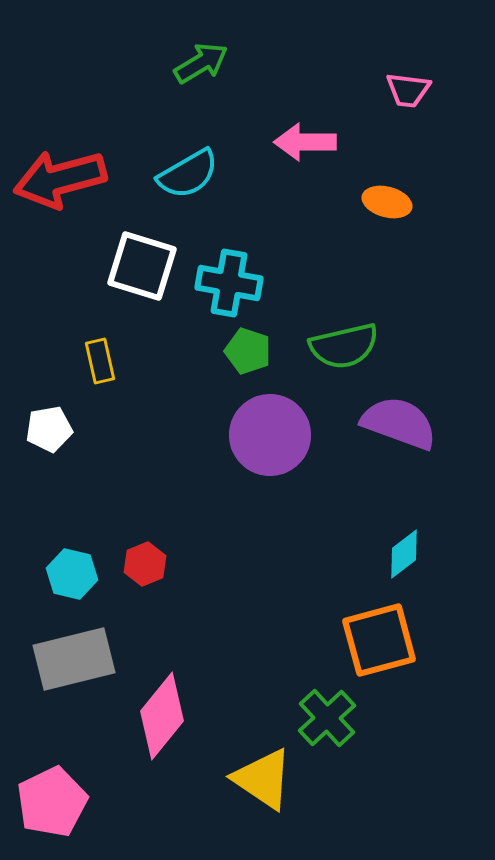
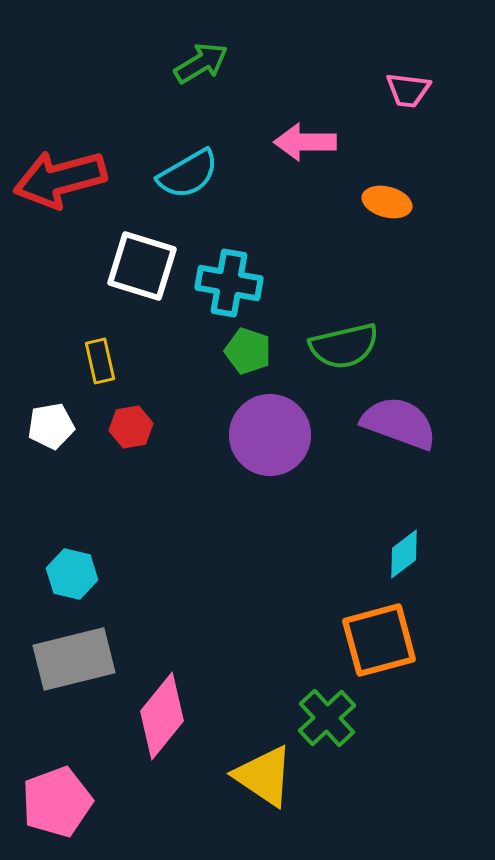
white pentagon: moved 2 px right, 3 px up
red hexagon: moved 14 px left, 137 px up; rotated 12 degrees clockwise
yellow triangle: moved 1 px right, 3 px up
pink pentagon: moved 5 px right; rotated 6 degrees clockwise
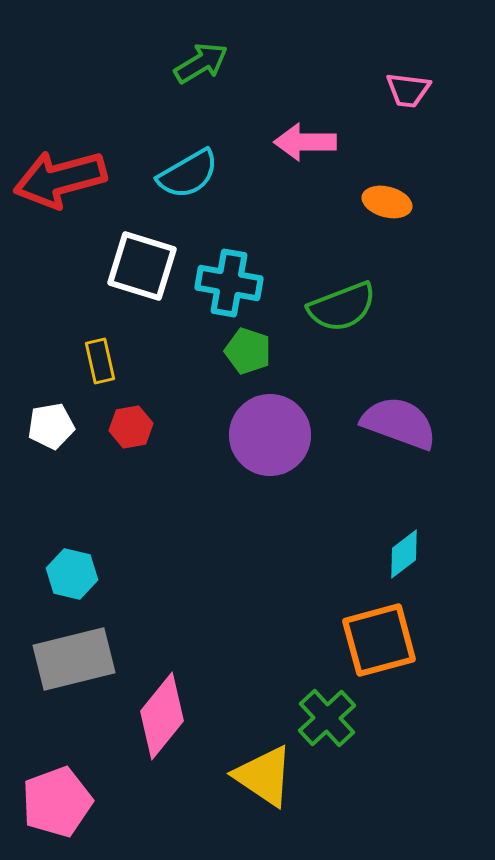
green semicircle: moved 2 px left, 39 px up; rotated 8 degrees counterclockwise
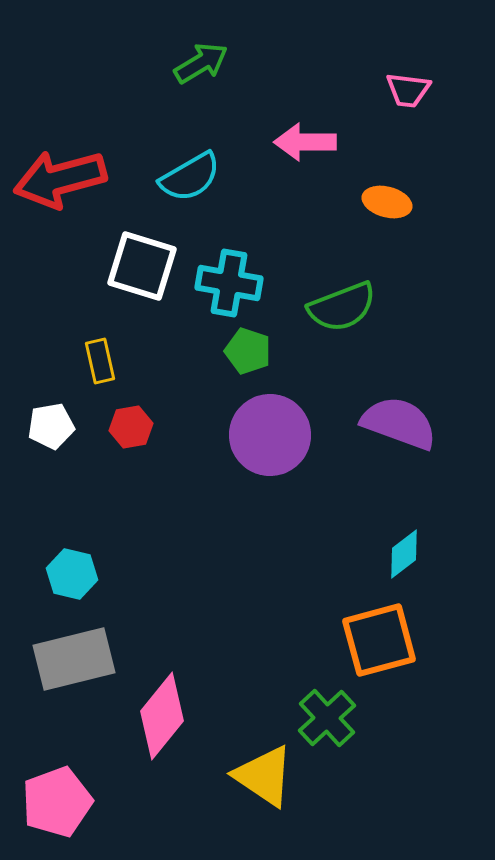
cyan semicircle: moved 2 px right, 3 px down
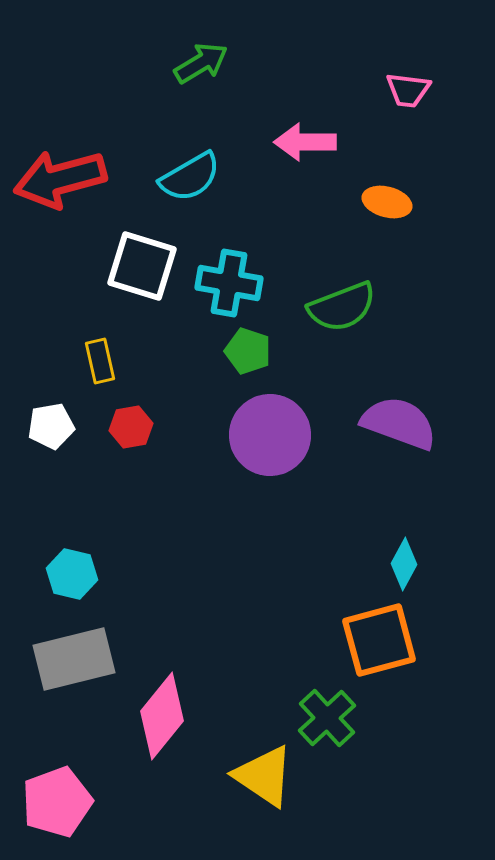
cyan diamond: moved 10 px down; rotated 24 degrees counterclockwise
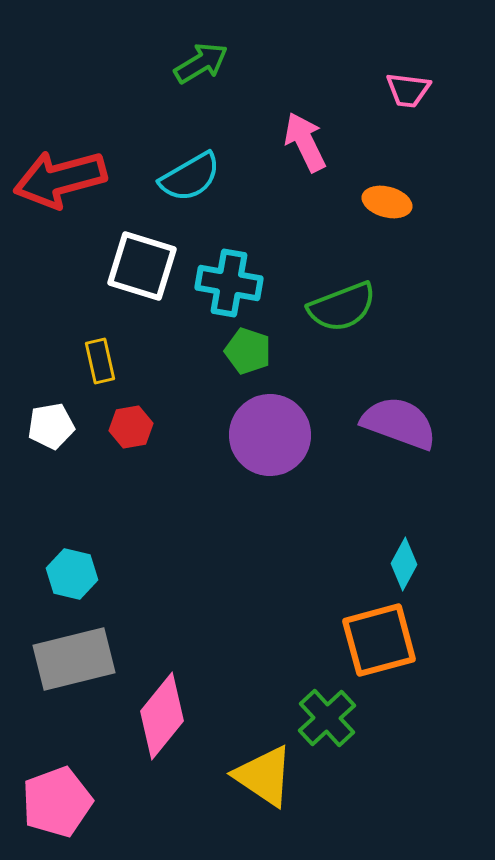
pink arrow: rotated 64 degrees clockwise
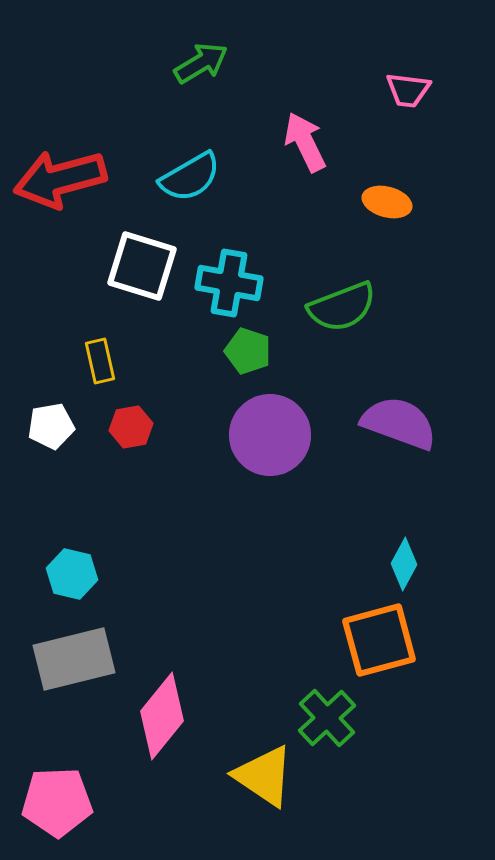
pink pentagon: rotated 18 degrees clockwise
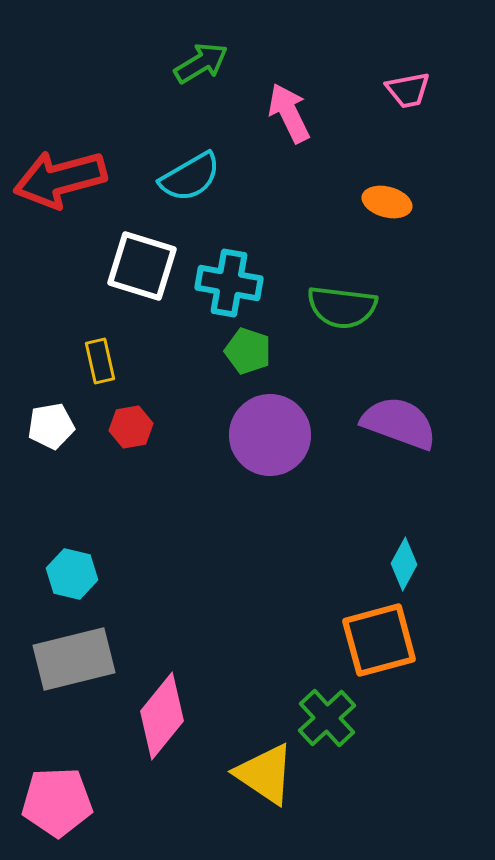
pink trapezoid: rotated 18 degrees counterclockwise
pink arrow: moved 16 px left, 29 px up
green semicircle: rotated 28 degrees clockwise
yellow triangle: moved 1 px right, 2 px up
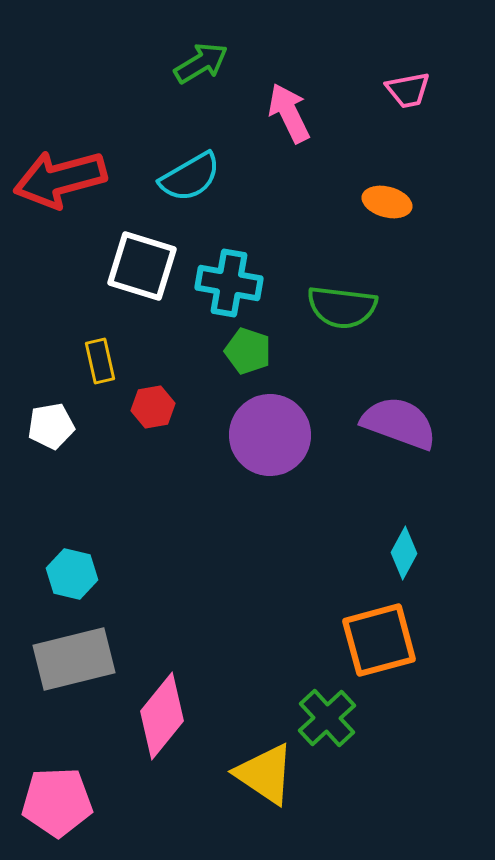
red hexagon: moved 22 px right, 20 px up
cyan diamond: moved 11 px up
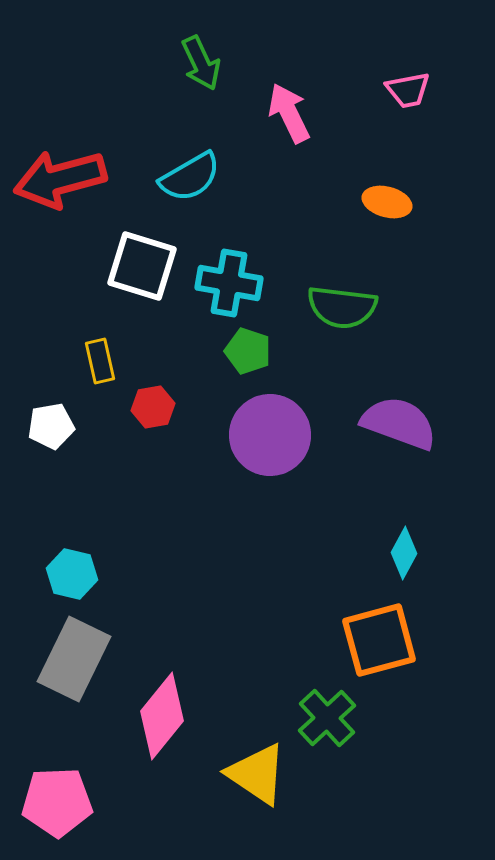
green arrow: rotated 96 degrees clockwise
gray rectangle: rotated 50 degrees counterclockwise
yellow triangle: moved 8 px left
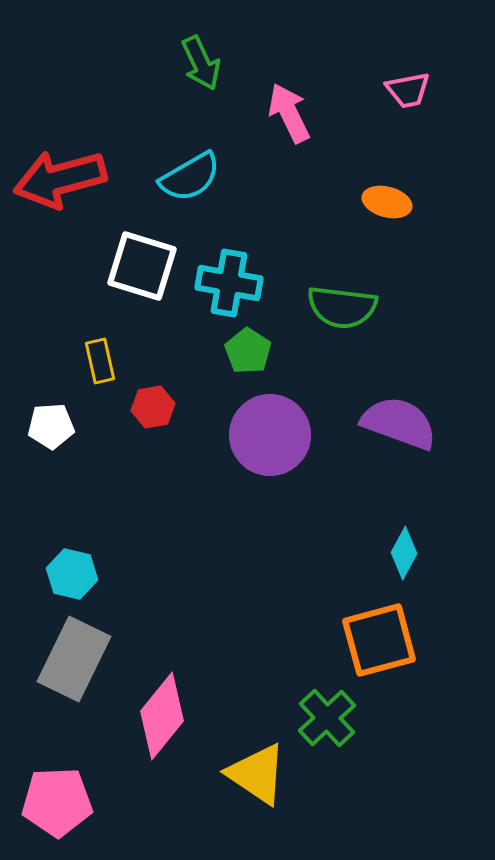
green pentagon: rotated 15 degrees clockwise
white pentagon: rotated 6 degrees clockwise
